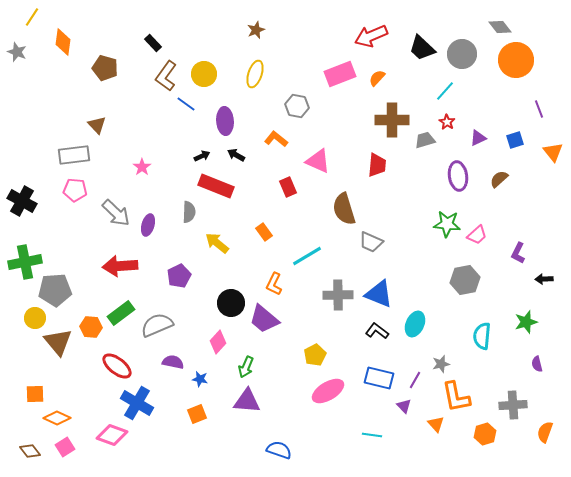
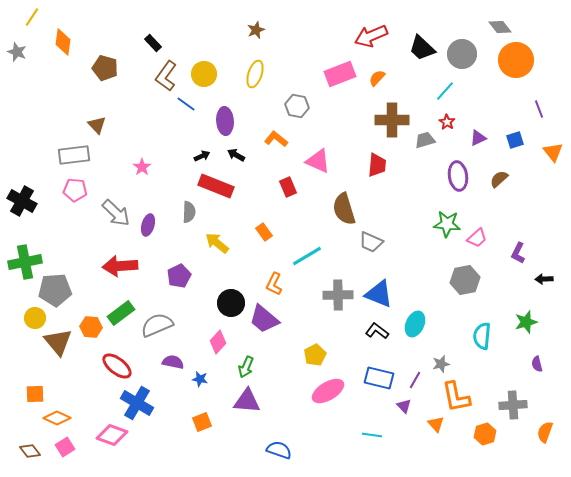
pink trapezoid at (477, 235): moved 3 px down
orange square at (197, 414): moved 5 px right, 8 px down
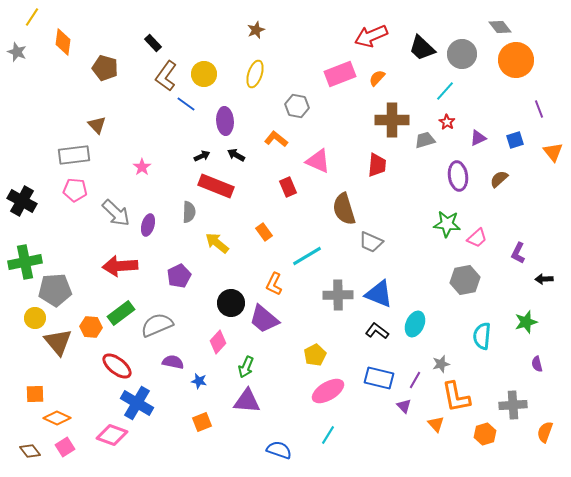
blue star at (200, 379): moved 1 px left, 2 px down
cyan line at (372, 435): moved 44 px left; rotated 66 degrees counterclockwise
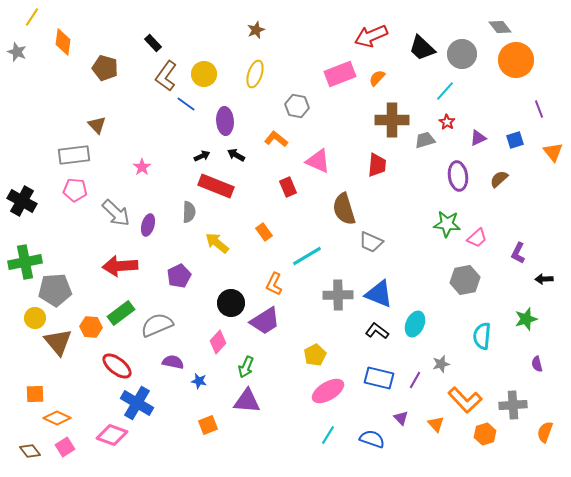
purple trapezoid at (264, 319): moved 1 px right, 2 px down; rotated 72 degrees counterclockwise
green star at (526, 322): moved 3 px up
orange L-shape at (456, 397): moved 9 px right, 3 px down; rotated 32 degrees counterclockwise
purple triangle at (404, 406): moved 3 px left, 12 px down
orange square at (202, 422): moved 6 px right, 3 px down
blue semicircle at (279, 450): moved 93 px right, 11 px up
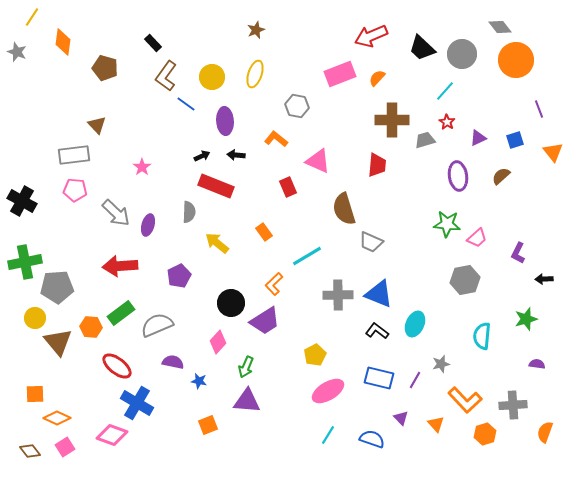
yellow circle at (204, 74): moved 8 px right, 3 px down
black arrow at (236, 155): rotated 24 degrees counterclockwise
brown semicircle at (499, 179): moved 2 px right, 3 px up
orange L-shape at (274, 284): rotated 20 degrees clockwise
gray pentagon at (55, 290): moved 2 px right, 3 px up
purple semicircle at (537, 364): rotated 112 degrees clockwise
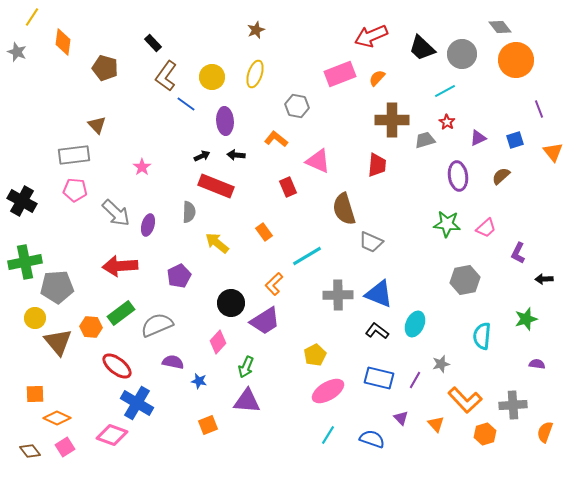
cyan line at (445, 91): rotated 20 degrees clockwise
pink trapezoid at (477, 238): moved 9 px right, 10 px up
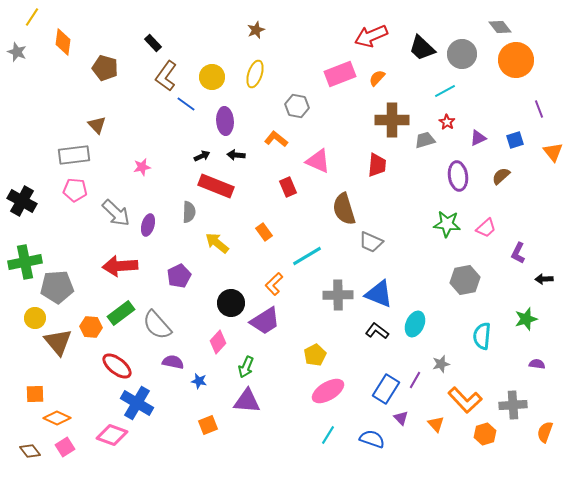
pink star at (142, 167): rotated 24 degrees clockwise
gray semicircle at (157, 325): rotated 108 degrees counterclockwise
blue rectangle at (379, 378): moved 7 px right, 11 px down; rotated 72 degrees counterclockwise
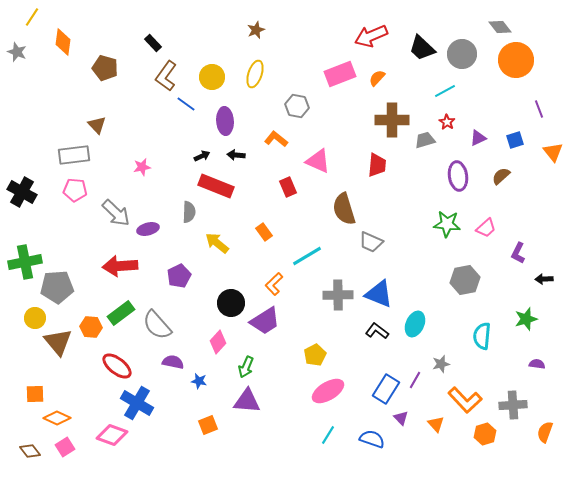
black cross at (22, 201): moved 9 px up
purple ellipse at (148, 225): moved 4 px down; rotated 60 degrees clockwise
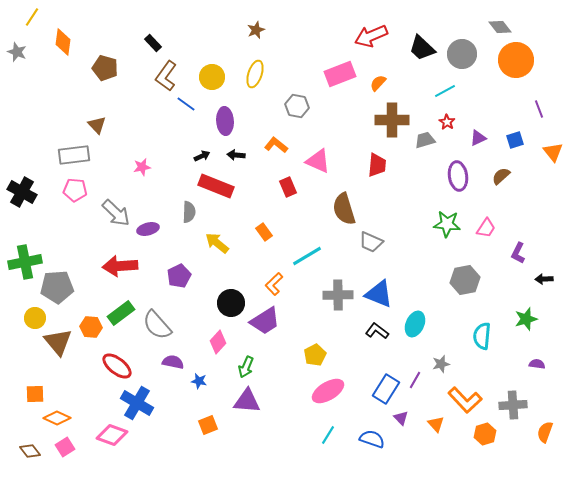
orange semicircle at (377, 78): moved 1 px right, 5 px down
orange L-shape at (276, 139): moved 6 px down
pink trapezoid at (486, 228): rotated 15 degrees counterclockwise
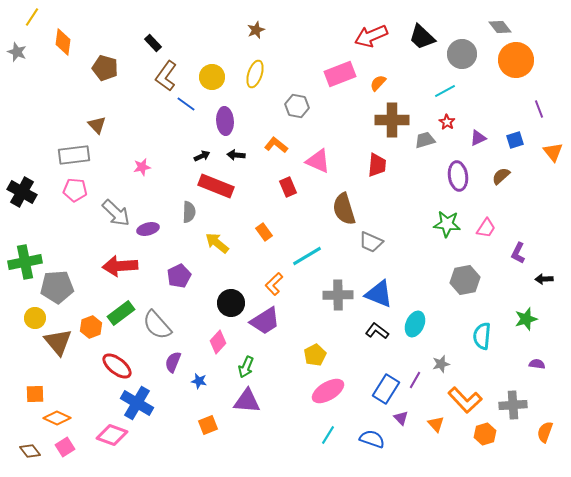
black trapezoid at (422, 48): moved 11 px up
orange hexagon at (91, 327): rotated 25 degrees counterclockwise
purple semicircle at (173, 362): rotated 80 degrees counterclockwise
